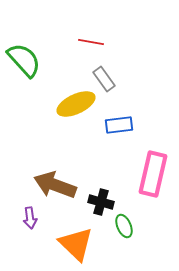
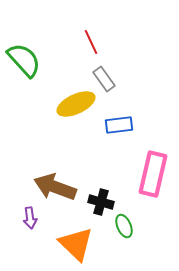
red line: rotated 55 degrees clockwise
brown arrow: moved 2 px down
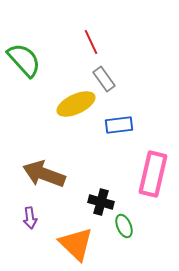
brown arrow: moved 11 px left, 13 px up
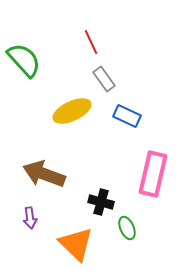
yellow ellipse: moved 4 px left, 7 px down
blue rectangle: moved 8 px right, 9 px up; rotated 32 degrees clockwise
green ellipse: moved 3 px right, 2 px down
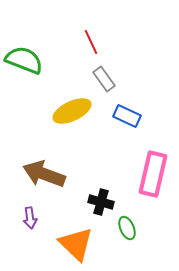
green semicircle: rotated 27 degrees counterclockwise
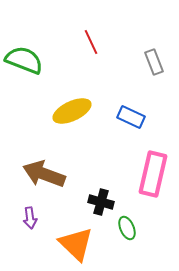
gray rectangle: moved 50 px right, 17 px up; rotated 15 degrees clockwise
blue rectangle: moved 4 px right, 1 px down
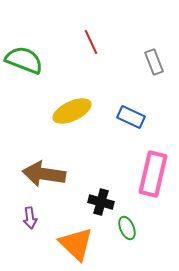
brown arrow: rotated 12 degrees counterclockwise
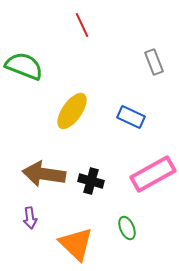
red line: moved 9 px left, 17 px up
green semicircle: moved 6 px down
yellow ellipse: rotated 30 degrees counterclockwise
pink rectangle: rotated 48 degrees clockwise
black cross: moved 10 px left, 21 px up
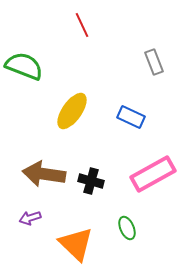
purple arrow: rotated 80 degrees clockwise
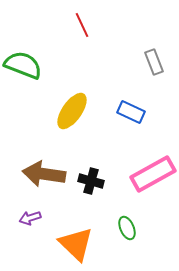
green semicircle: moved 1 px left, 1 px up
blue rectangle: moved 5 px up
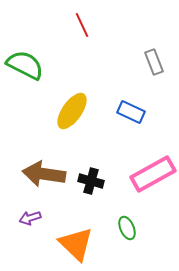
green semicircle: moved 2 px right; rotated 6 degrees clockwise
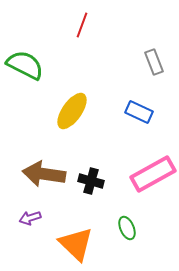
red line: rotated 45 degrees clockwise
blue rectangle: moved 8 px right
